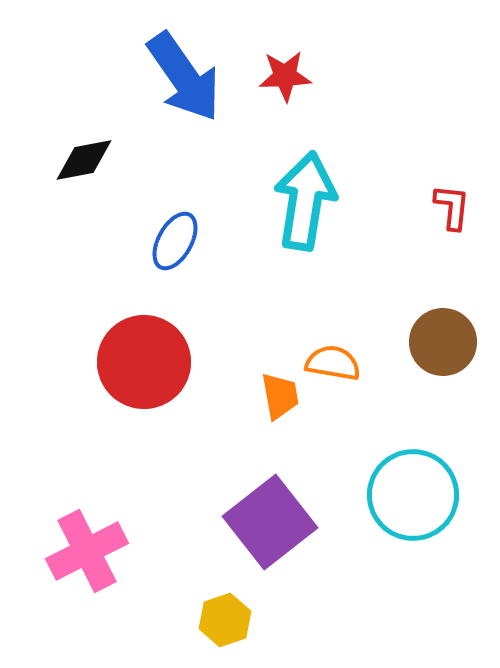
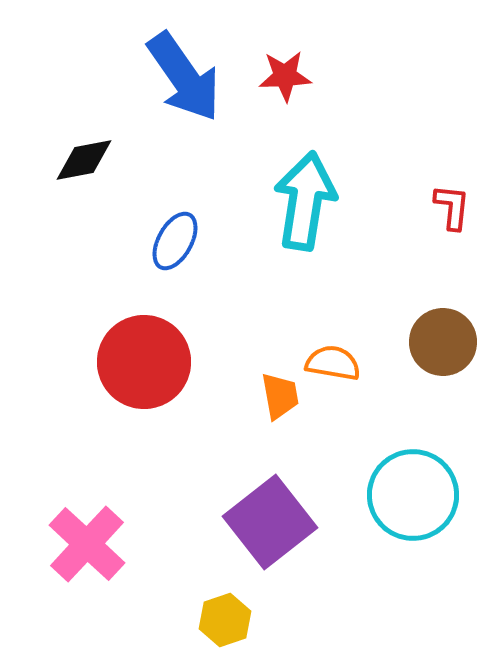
pink cross: moved 7 px up; rotated 20 degrees counterclockwise
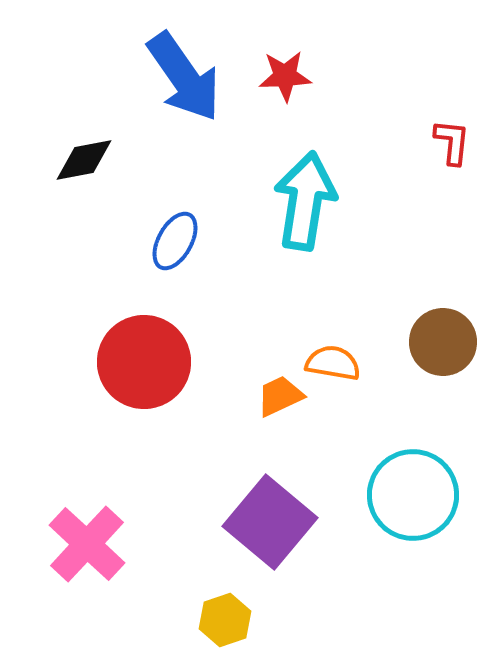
red L-shape: moved 65 px up
orange trapezoid: rotated 105 degrees counterclockwise
purple square: rotated 12 degrees counterclockwise
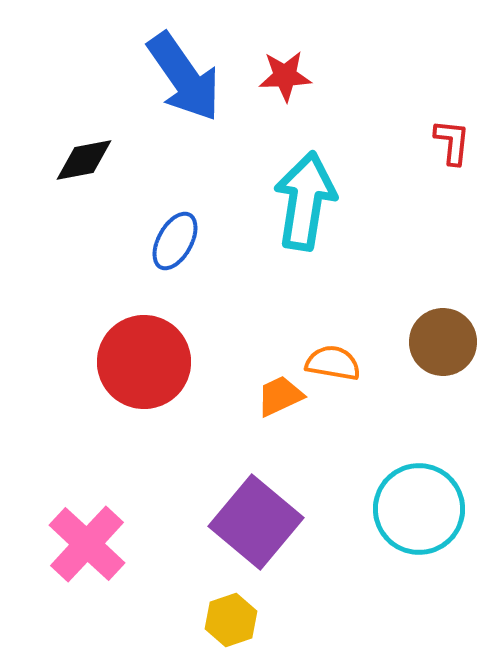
cyan circle: moved 6 px right, 14 px down
purple square: moved 14 px left
yellow hexagon: moved 6 px right
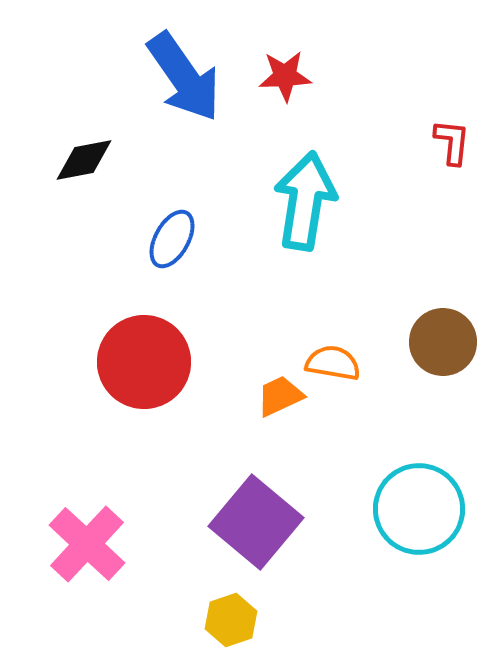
blue ellipse: moved 3 px left, 2 px up
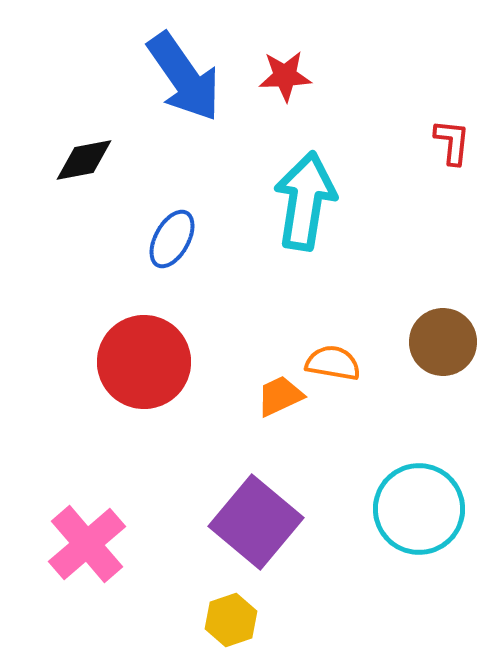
pink cross: rotated 6 degrees clockwise
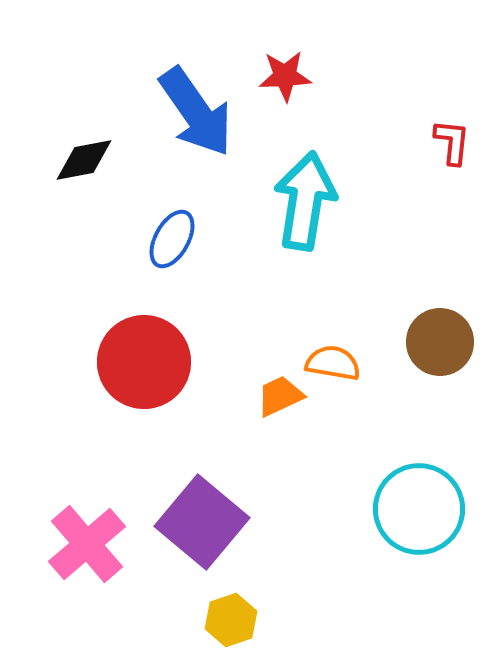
blue arrow: moved 12 px right, 35 px down
brown circle: moved 3 px left
purple square: moved 54 px left
